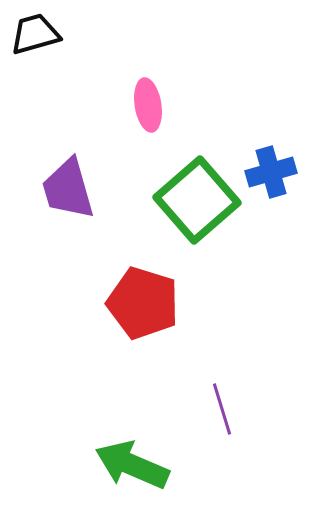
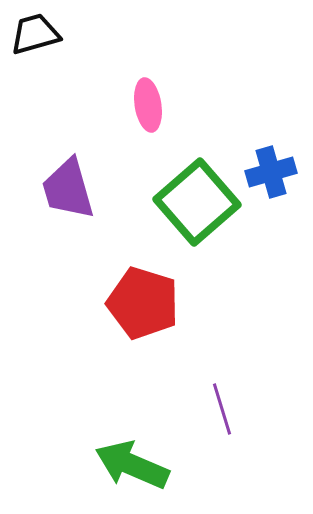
green square: moved 2 px down
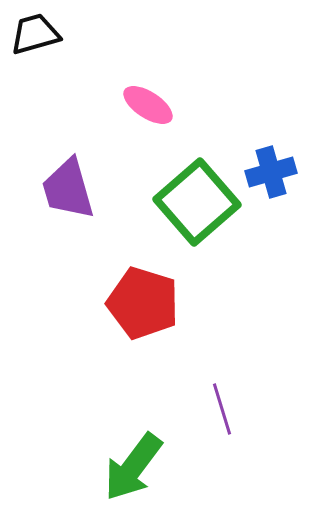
pink ellipse: rotated 48 degrees counterclockwise
green arrow: moved 1 px right, 2 px down; rotated 76 degrees counterclockwise
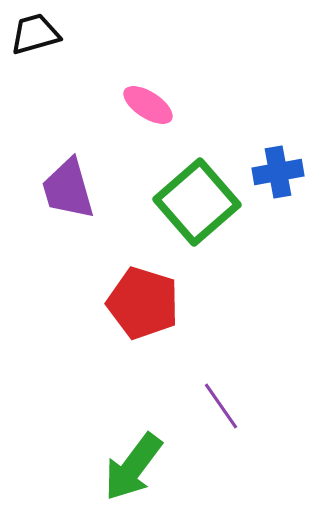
blue cross: moved 7 px right; rotated 6 degrees clockwise
purple line: moved 1 px left, 3 px up; rotated 18 degrees counterclockwise
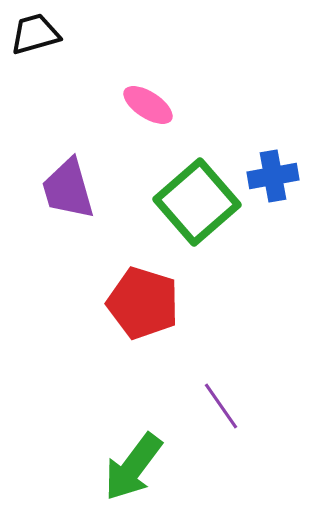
blue cross: moved 5 px left, 4 px down
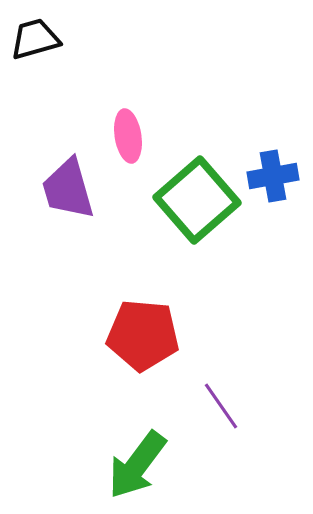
black trapezoid: moved 5 px down
pink ellipse: moved 20 px left, 31 px down; rotated 48 degrees clockwise
green square: moved 2 px up
red pentagon: moved 32 px down; rotated 12 degrees counterclockwise
green arrow: moved 4 px right, 2 px up
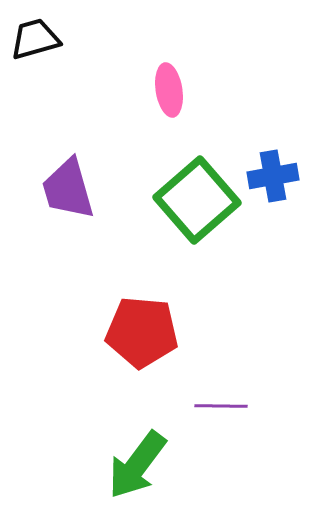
pink ellipse: moved 41 px right, 46 px up
red pentagon: moved 1 px left, 3 px up
purple line: rotated 54 degrees counterclockwise
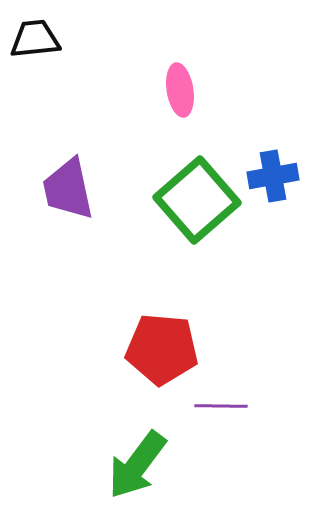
black trapezoid: rotated 10 degrees clockwise
pink ellipse: moved 11 px right
purple trapezoid: rotated 4 degrees clockwise
red pentagon: moved 20 px right, 17 px down
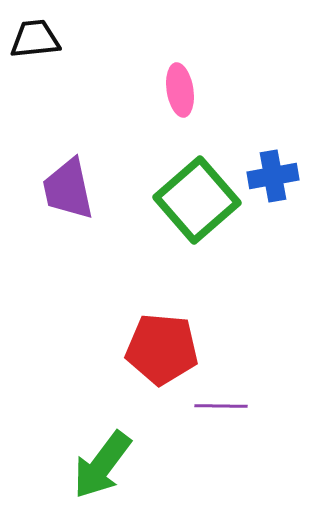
green arrow: moved 35 px left
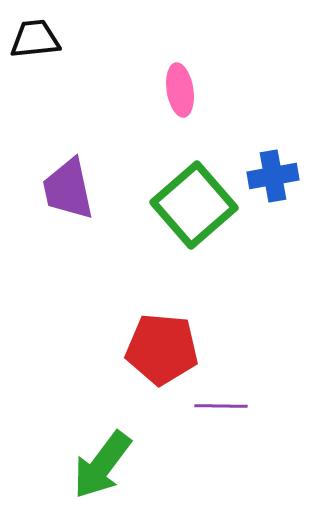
green square: moved 3 px left, 5 px down
